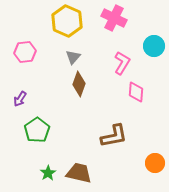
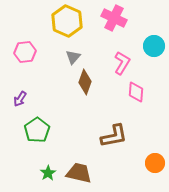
brown diamond: moved 6 px right, 2 px up
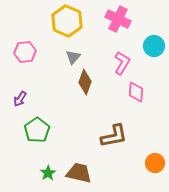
pink cross: moved 4 px right, 1 px down
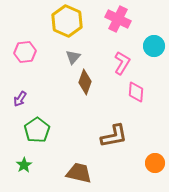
green star: moved 24 px left, 8 px up
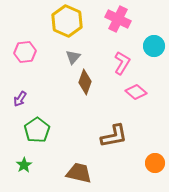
pink diamond: rotated 55 degrees counterclockwise
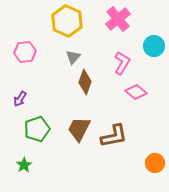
pink cross: rotated 25 degrees clockwise
green pentagon: moved 1 px up; rotated 15 degrees clockwise
brown trapezoid: moved 44 px up; rotated 76 degrees counterclockwise
